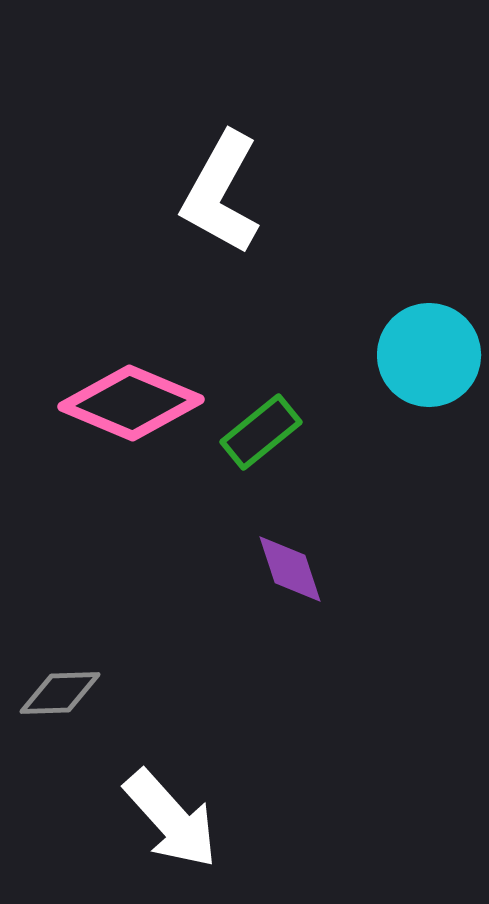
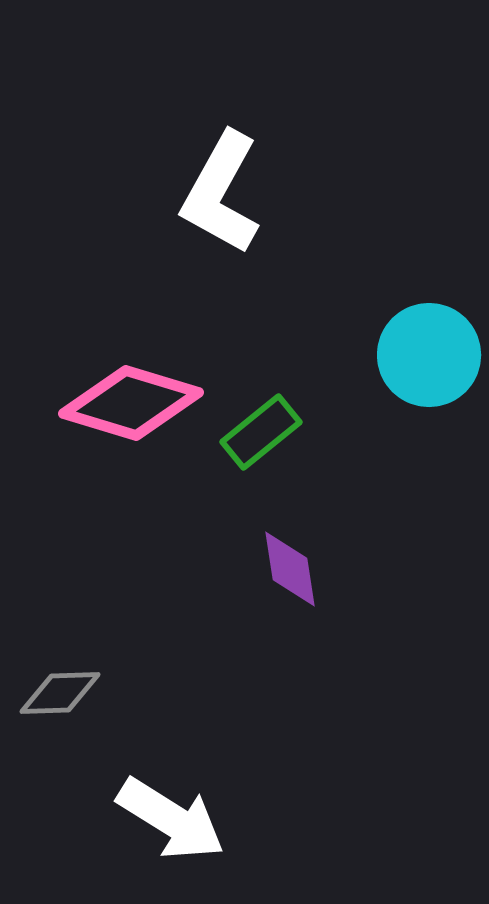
pink diamond: rotated 6 degrees counterclockwise
purple diamond: rotated 10 degrees clockwise
white arrow: rotated 16 degrees counterclockwise
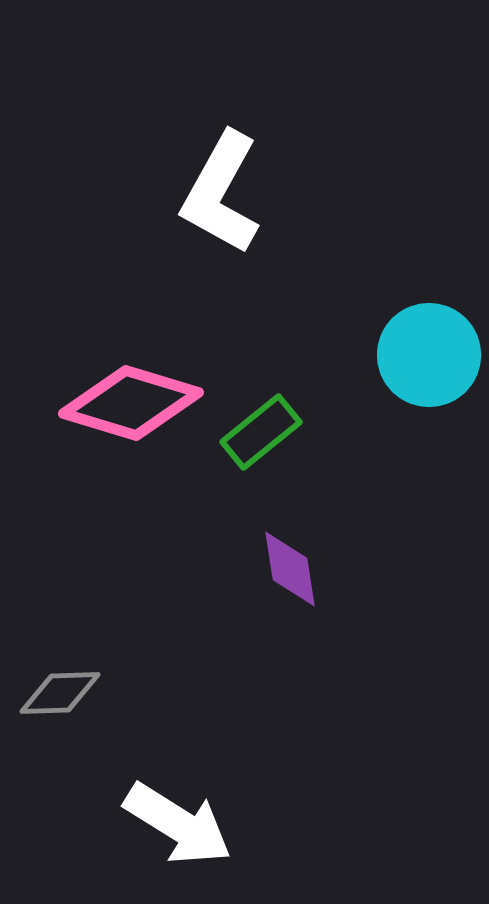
white arrow: moved 7 px right, 5 px down
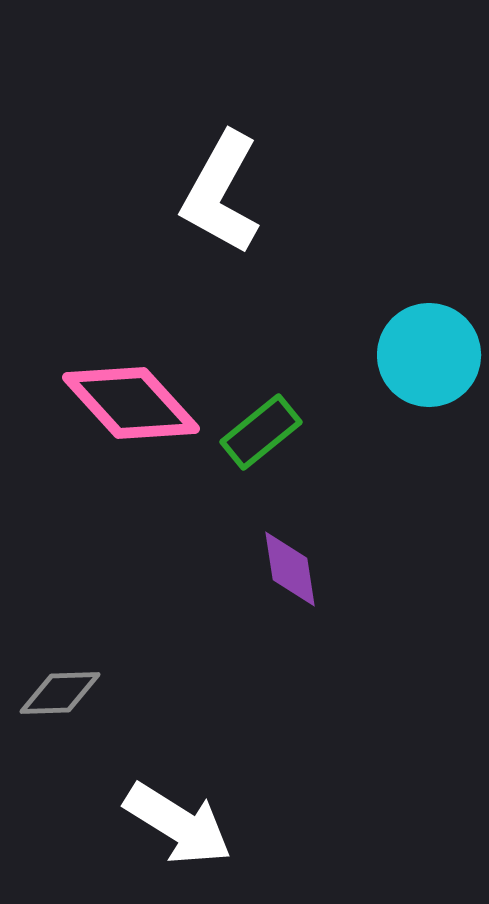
pink diamond: rotated 31 degrees clockwise
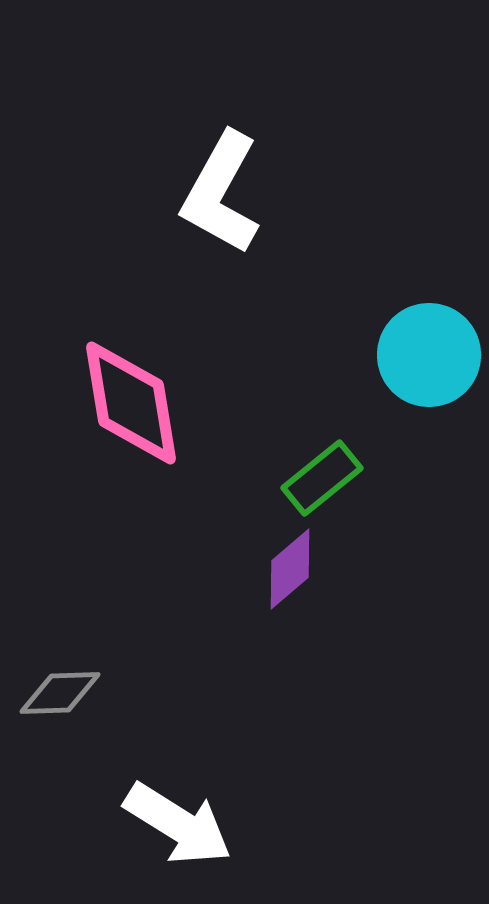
pink diamond: rotated 33 degrees clockwise
green rectangle: moved 61 px right, 46 px down
purple diamond: rotated 58 degrees clockwise
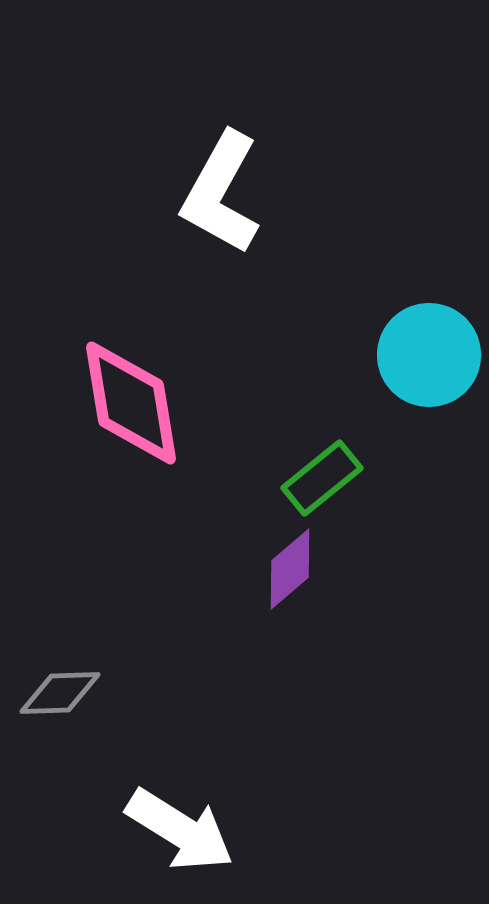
white arrow: moved 2 px right, 6 px down
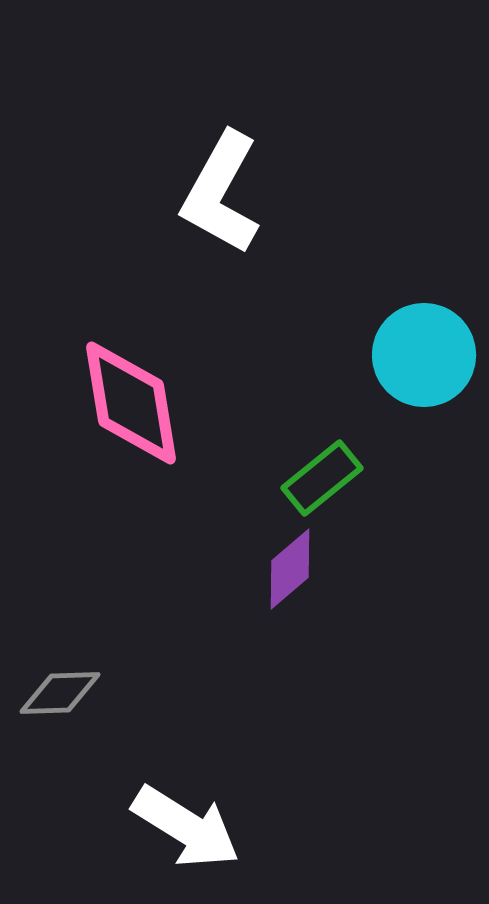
cyan circle: moved 5 px left
white arrow: moved 6 px right, 3 px up
